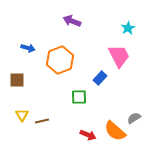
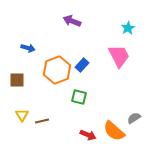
orange hexagon: moved 3 px left, 10 px down
blue rectangle: moved 18 px left, 13 px up
green square: rotated 14 degrees clockwise
orange semicircle: moved 1 px left
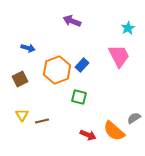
brown square: moved 3 px right, 1 px up; rotated 28 degrees counterclockwise
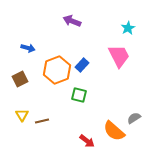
green square: moved 2 px up
red arrow: moved 1 px left, 6 px down; rotated 14 degrees clockwise
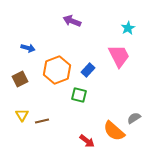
blue rectangle: moved 6 px right, 5 px down
